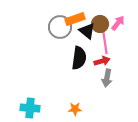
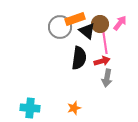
pink arrow: moved 2 px right
orange star: moved 1 px left, 1 px up; rotated 16 degrees counterclockwise
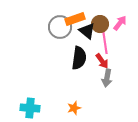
red arrow: rotated 70 degrees clockwise
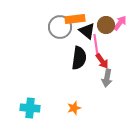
orange rectangle: rotated 12 degrees clockwise
brown circle: moved 6 px right, 1 px down
pink line: moved 9 px left, 2 px down
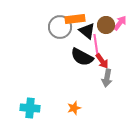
black semicircle: moved 3 px right, 1 px up; rotated 110 degrees clockwise
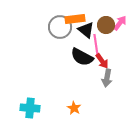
black triangle: moved 1 px left, 1 px up
orange star: rotated 24 degrees counterclockwise
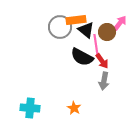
orange rectangle: moved 1 px right, 1 px down
brown circle: moved 1 px right, 7 px down
gray arrow: moved 3 px left, 3 px down
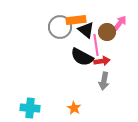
red arrow: rotated 63 degrees counterclockwise
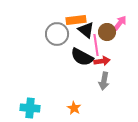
gray circle: moved 3 px left, 7 px down
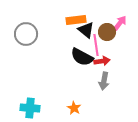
gray circle: moved 31 px left
